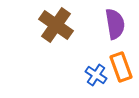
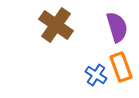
purple semicircle: moved 2 px right, 3 px down; rotated 8 degrees counterclockwise
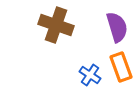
brown cross: rotated 16 degrees counterclockwise
blue cross: moved 6 px left
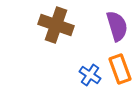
purple semicircle: moved 1 px up
orange rectangle: moved 1 px left, 2 px down
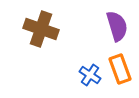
brown cross: moved 15 px left, 4 px down
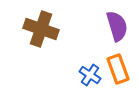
orange rectangle: moved 2 px left
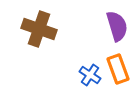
brown cross: moved 2 px left
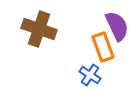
purple semicircle: rotated 8 degrees counterclockwise
orange rectangle: moved 15 px left, 22 px up
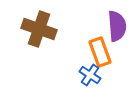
purple semicircle: rotated 20 degrees clockwise
orange rectangle: moved 3 px left, 5 px down
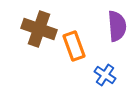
orange rectangle: moved 26 px left, 6 px up
blue cross: moved 15 px right
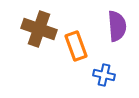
orange rectangle: moved 2 px right
blue cross: moved 1 px left; rotated 20 degrees counterclockwise
